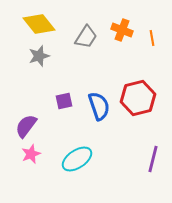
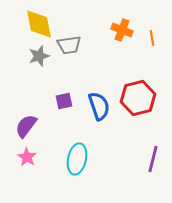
yellow diamond: rotated 28 degrees clockwise
gray trapezoid: moved 17 px left, 8 px down; rotated 50 degrees clockwise
pink star: moved 4 px left, 3 px down; rotated 18 degrees counterclockwise
cyan ellipse: rotated 44 degrees counterclockwise
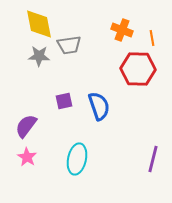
gray star: rotated 20 degrees clockwise
red hexagon: moved 29 px up; rotated 16 degrees clockwise
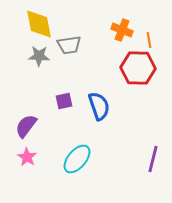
orange line: moved 3 px left, 2 px down
red hexagon: moved 1 px up
cyan ellipse: rotated 28 degrees clockwise
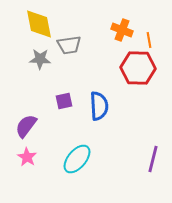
gray star: moved 1 px right, 3 px down
blue semicircle: rotated 16 degrees clockwise
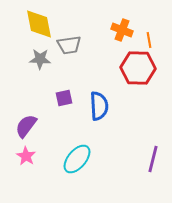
purple square: moved 3 px up
pink star: moved 1 px left, 1 px up
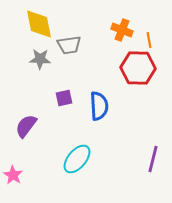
pink star: moved 13 px left, 19 px down
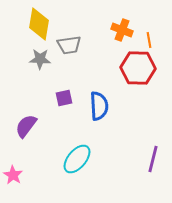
yellow diamond: rotated 20 degrees clockwise
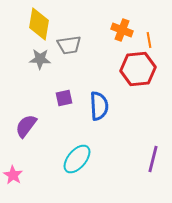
red hexagon: moved 1 px down; rotated 8 degrees counterclockwise
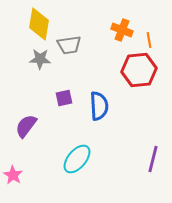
red hexagon: moved 1 px right, 1 px down
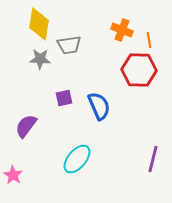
red hexagon: rotated 8 degrees clockwise
blue semicircle: rotated 20 degrees counterclockwise
